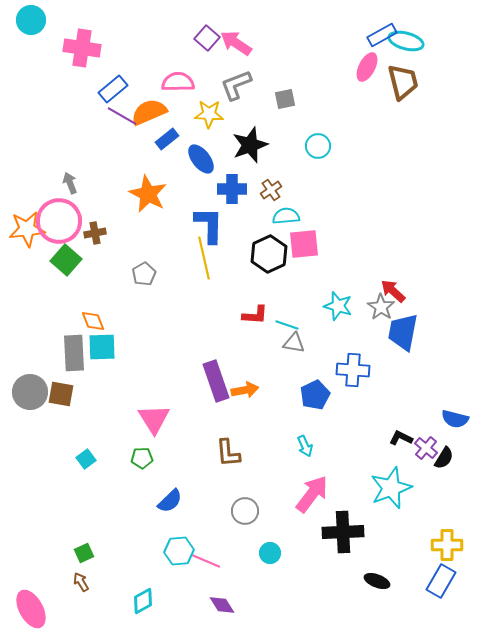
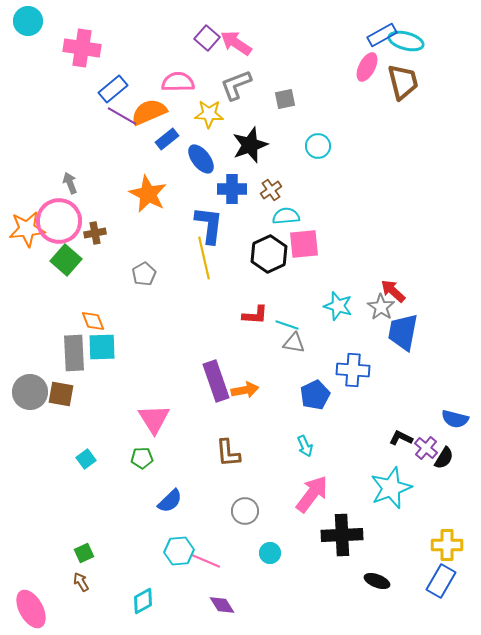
cyan circle at (31, 20): moved 3 px left, 1 px down
blue L-shape at (209, 225): rotated 6 degrees clockwise
black cross at (343, 532): moved 1 px left, 3 px down
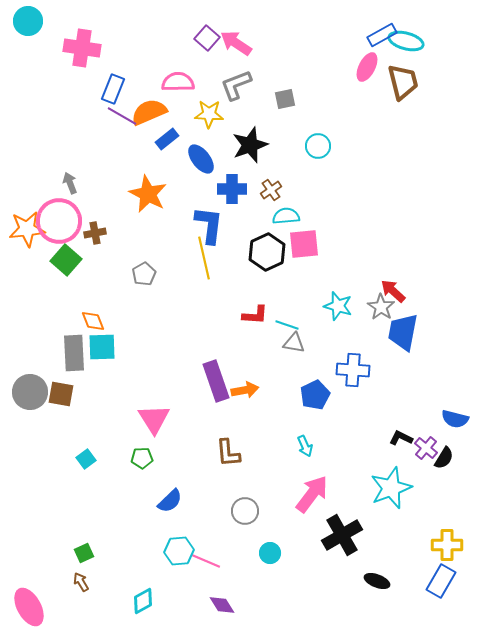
blue rectangle at (113, 89): rotated 28 degrees counterclockwise
black hexagon at (269, 254): moved 2 px left, 2 px up
black cross at (342, 535): rotated 27 degrees counterclockwise
pink ellipse at (31, 609): moved 2 px left, 2 px up
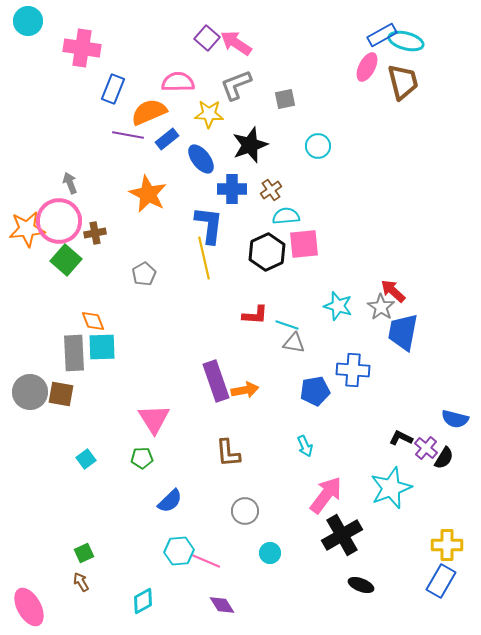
purple line at (122, 116): moved 6 px right, 19 px down; rotated 20 degrees counterclockwise
blue pentagon at (315, 395): moved 4 px up; rotated 16 degrees clockwise
pink arrow at (312, 494): moved 14 px right, 1 px down
black ellipse at (377, 581): moved 16 px left, 4 px down
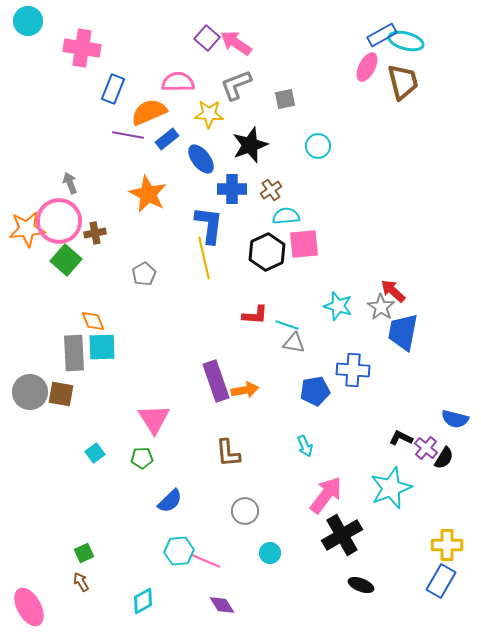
cyan square at (86, 459): moved 9 px right, 6 px up
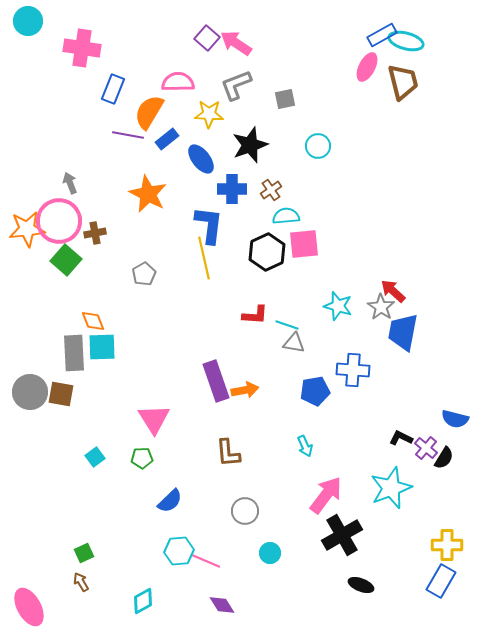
orange semicircle at (149, 112): rotated 36 degrees counterclockwise
cyan square at (95, 453): moved 4 px down
